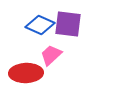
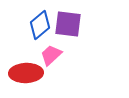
blue diamond: rotated 64 degrees counterclockwise
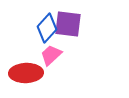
blue diamond: moved 7 px right, 3 px down; rotated 8 degrees counterclockwise
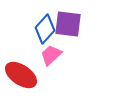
blue diamond: moved 2 px left, 1 px down
red ellipse: moved 5 px left, 2 px down; rotated 36 degrees clockwise
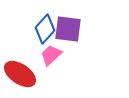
purple square: moved 5 px down
red ellipse: moved 1 px left, 1 px up
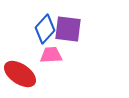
pink trapezoid: rotated 40 degrees clockwise
